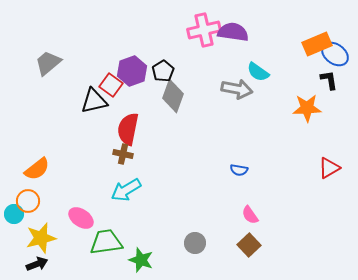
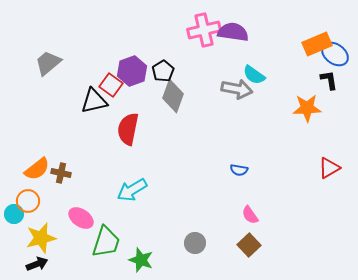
cyan semicircle: moved 4 px left, 3 px down
brown cross: moved 62 px left, 19 px down
cyan arrow: moved 6 px right
green trapezoid: rotated 116 degrees clockwise
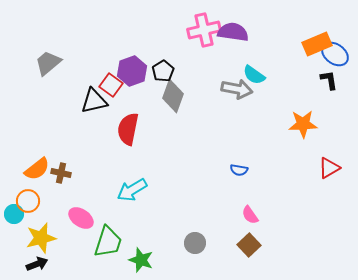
orange star: moved 4 px left, 16 px down
green trapezoid: moved 2 px right
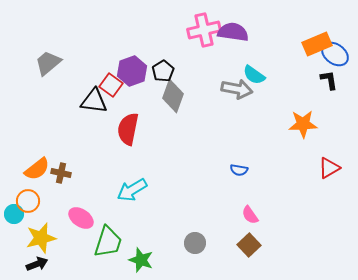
black triangle: rotated 20 degrees clockwise
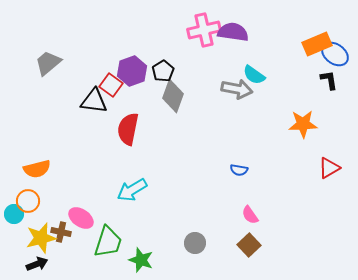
orange semicircle: rotated 24 degrees clockwise
brown cross: moved 59 px down
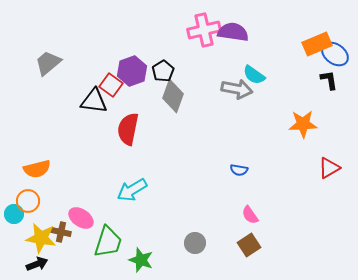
yellow star: rotated 24 degrees clockwise
brown square: rotated 10 degrees clockwise
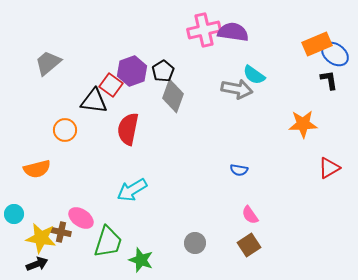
orange circle: moved 37 px right, 71 px up
